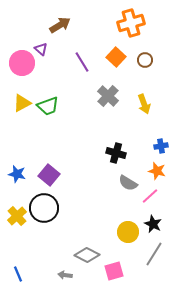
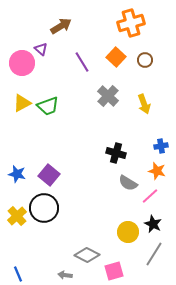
brown arrow: moved 1 px right, 1 px down
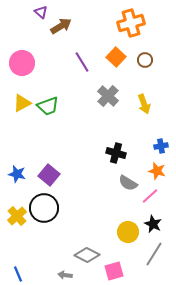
purple triangle: moved 37 px up
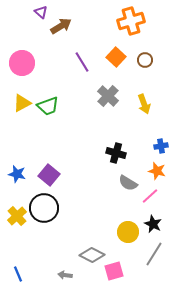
orange cross: moved 2 px up
gray diamond: moved 5 px right
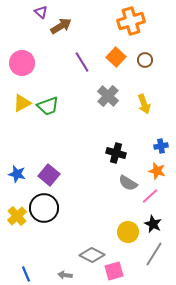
blue line: moved 8 px right
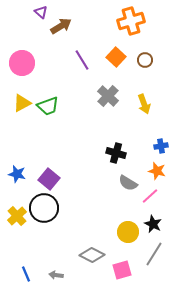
purple line: moved 2 px up
purple square: moved 4 px down
pink square: moved 8 px right, 1 px up
gray arrow: moved 9 px left
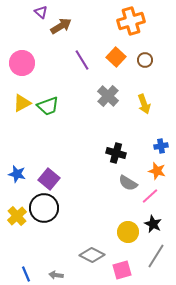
gray line: moved 2 px right, 2 px down
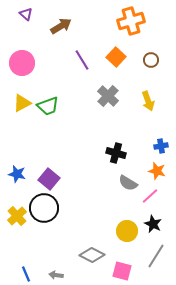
purple triangle: moved 15 px left, 2 px down
brown circle: moved 6 px right
yellow arrow: moved 4 px right, 3 px up
yellow circle: moved 1 px left, 1 px up
pink square: moved 1 px down; rotated 30 degrees clockwise
